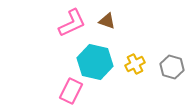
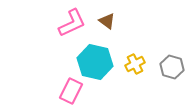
brown triangle: rotated 18 degrees clockwise
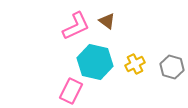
pink L-shape: moved 4 px right, 3 px down
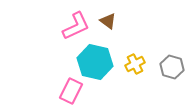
brown triangle: moved 1 px right
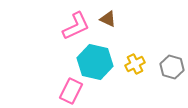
brown triangle: moved 2 px up; rotated 12 degrees counterclockwise
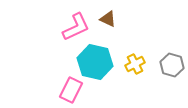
pink L-shape: moved 1 px down
gray hexagon: moved 2 px up
pink rectangle: moved 1 px up
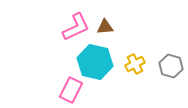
brown triangle: moved 3 px left, 8 px down; rotated 30 degrees counterclockwise
gray hexagon: moved 1 px left, 1 px down
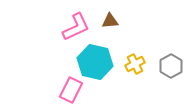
brown triangle: moved 5 px right, 6 px up
gray hexagon: rotated 15 degrees clockwise
